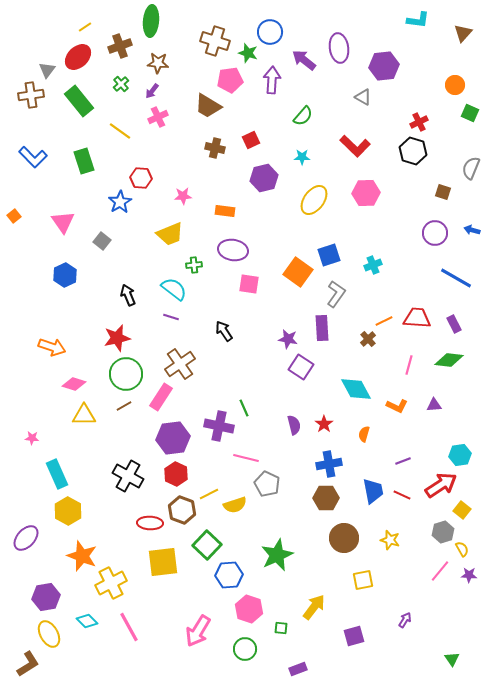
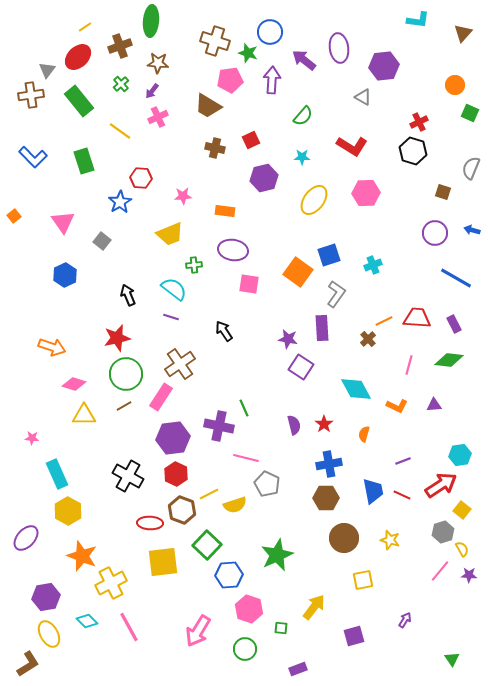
red L-shape at (355, 146): moved 3 px left; rotated 12 degrees counterclockwise
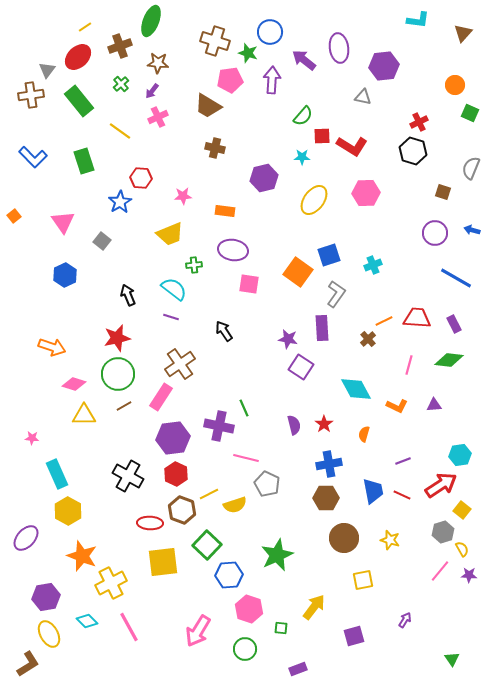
green ellipse at (151, 21): rotated 16 degrees clockwise
gray triangle at (363, 97): rotated 18 degrees counterclockwise
red square at (251, 140): moved 71 px right, 4 px up; rotated 24 degrees clockwise
green circle at (126, 374): moved 8 px left
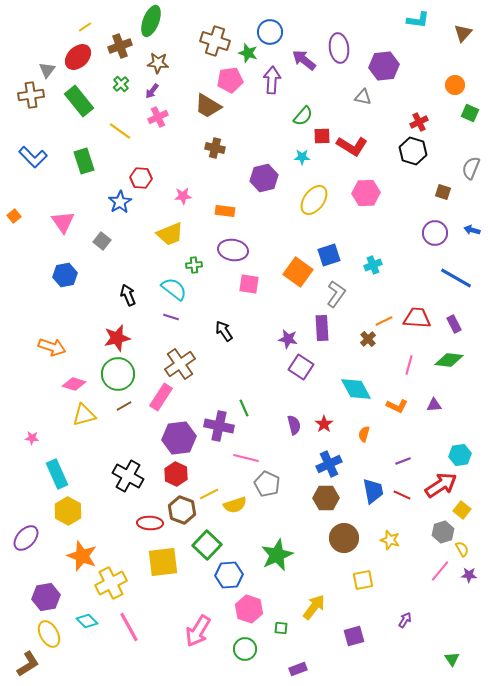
blue hexagon at (65, 275): rotated 15 degrees clockwise
yellow triangle at (84, 415): rotated 15 degrees counterclockwise
purple hexagon at (173, 438): moved 6 px right
blue cross at (329, 464): rotated 15 degrees counterclockwise
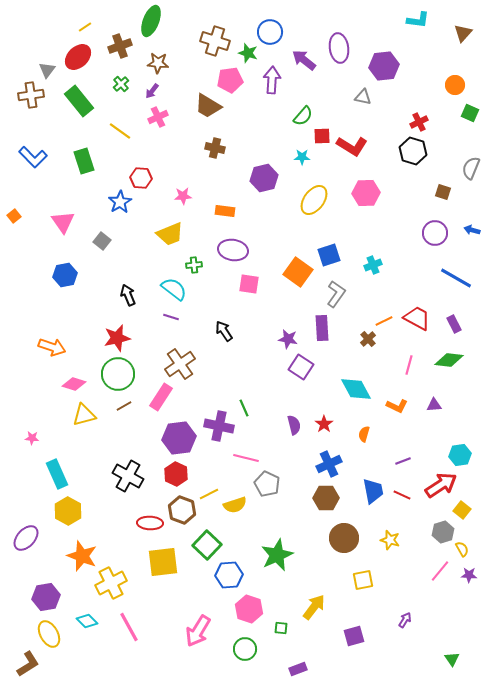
red trapezoid at (417, 318): rotated 24 degrees clockwise
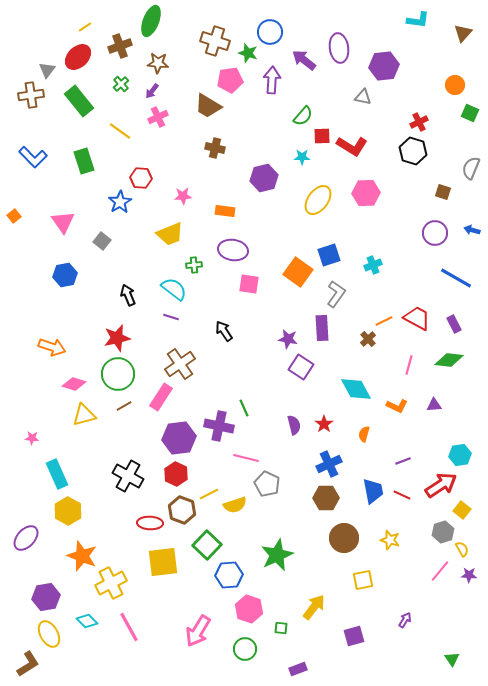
yellow ellipse at (314, 200): moved 4 px right
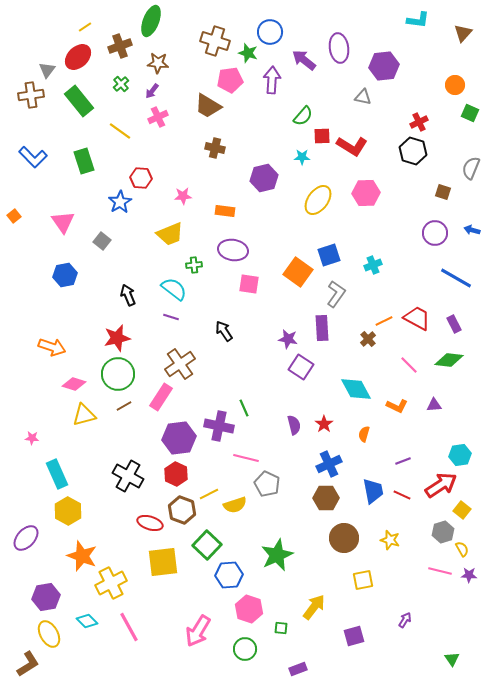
pink line at (409, 365): rotated 60 degrees counterclockwise
red ellipse at (150, 523): rotated 15 degrees clockwise
pink line at (440, 571): rotated 65 degrees clockwise
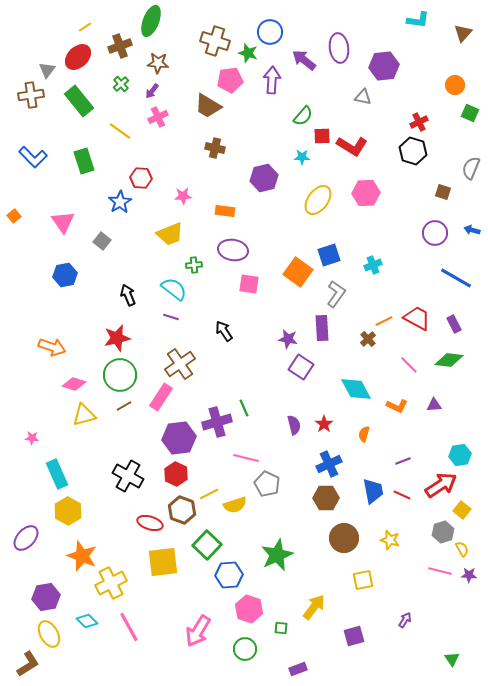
green circle at (118, 374): moved 2 px right, 1 px down
purple cross at (219, 426): moved 2 px left, 4 px up; rotated 28 degrees counterclockwise
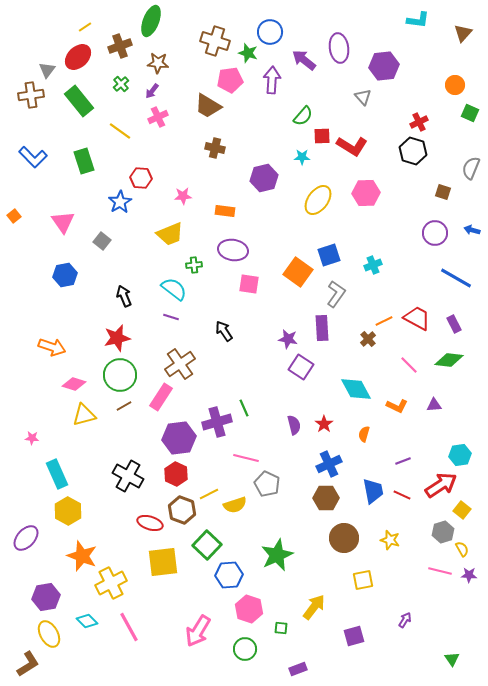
gray triangle at (363, 97): rotated 36 degrees clockwise
black arrow at (128, 295): moved 4 px left, 1 px down
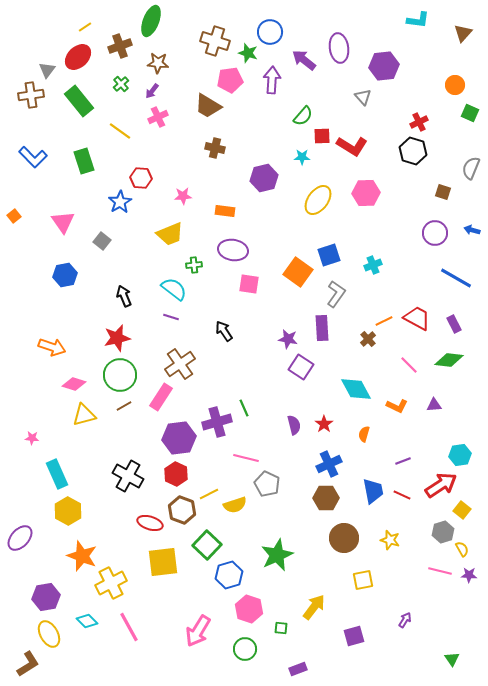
purple ellipse at (26, 538): moved 6 px left
blue hexagon at (229, 575): rotated 12 degrees counterclockwise
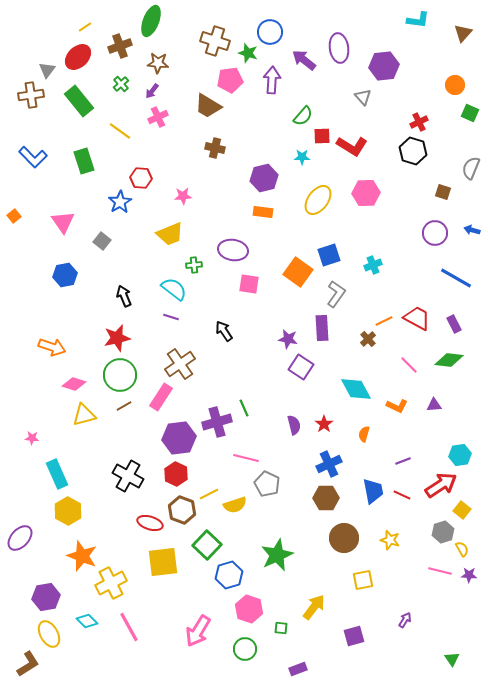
orange rectangle at (225, 211): moved 38 px right, 1 px down
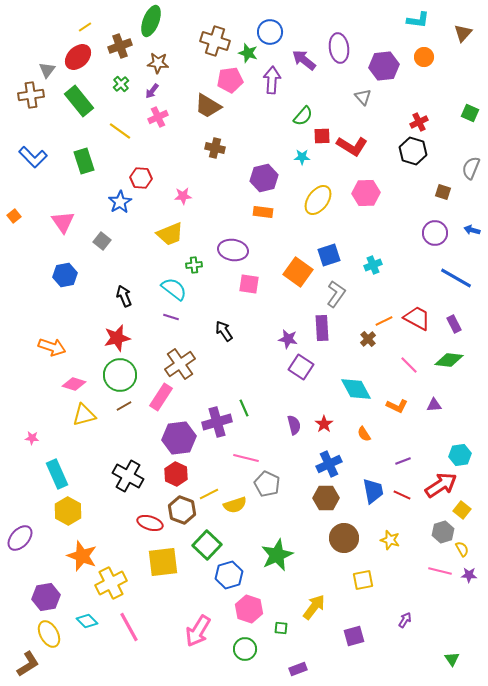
orange circle at (455, 85): moved 31 px left, 28 px up
orange semicircle at (364, 434): rotated 49 degrees counterclockwise
